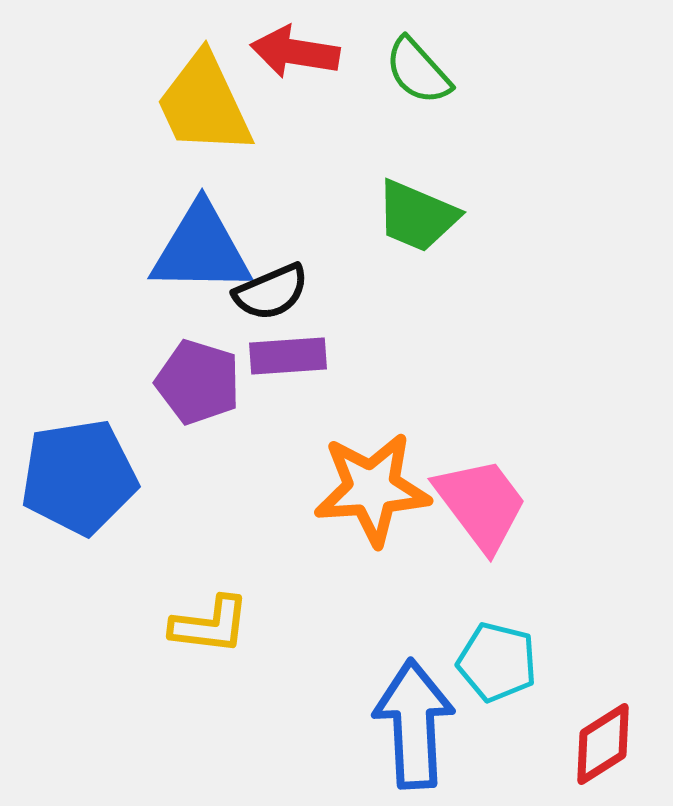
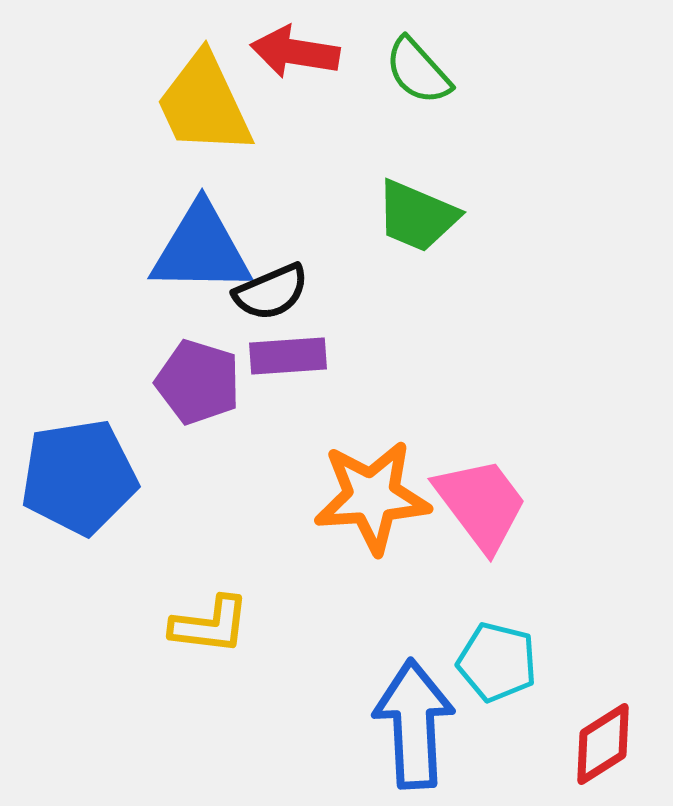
orange star: moved 8 px down
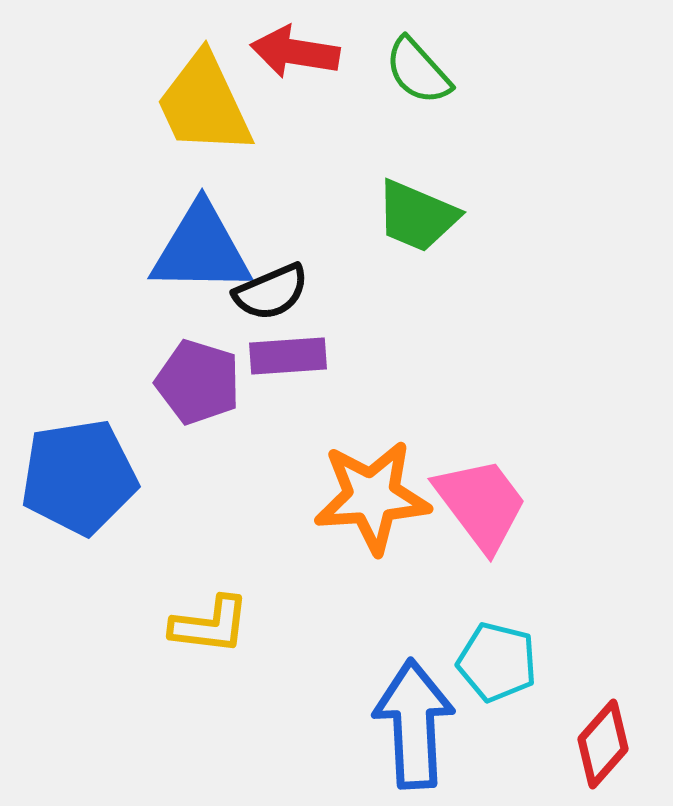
red diamond: rotated 16 degrees counterclockwise
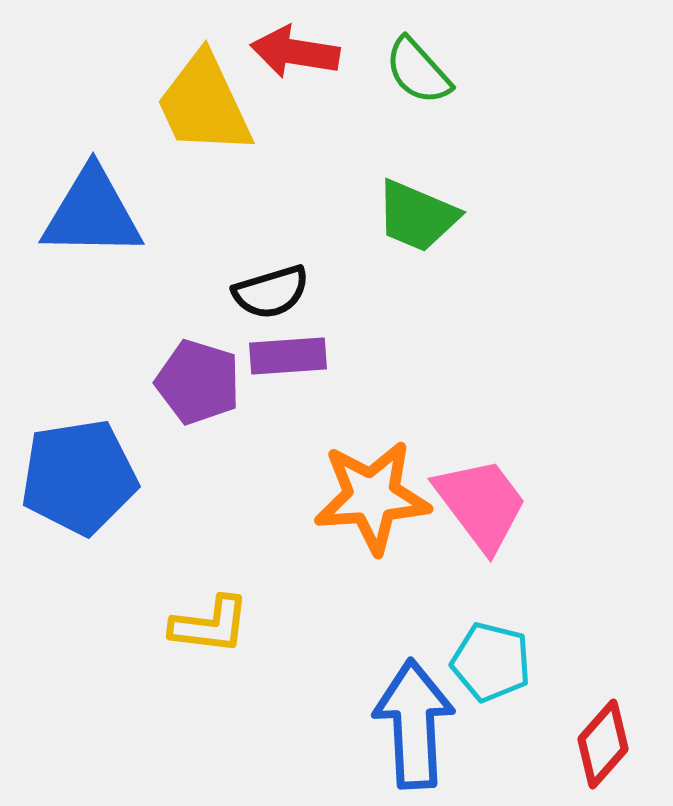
blue triangle: moved 109 px left, 36 px up
black semicircle: rotated 6 degrees clockwise
cyan pentagon: moved 6 px left
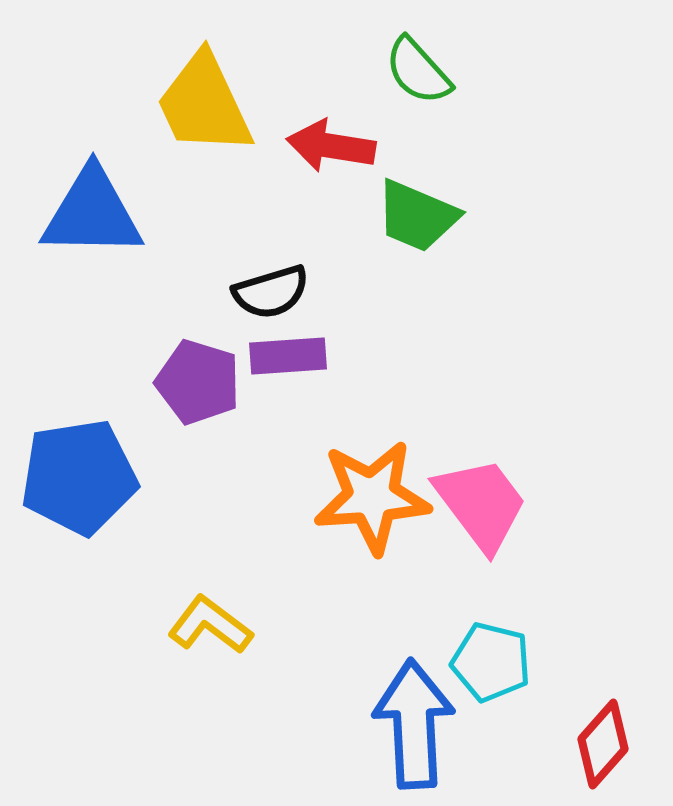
red arrow: moved 36 px right, 94 px down
yellow L-shape: rotated 150 degrees counterclockwise
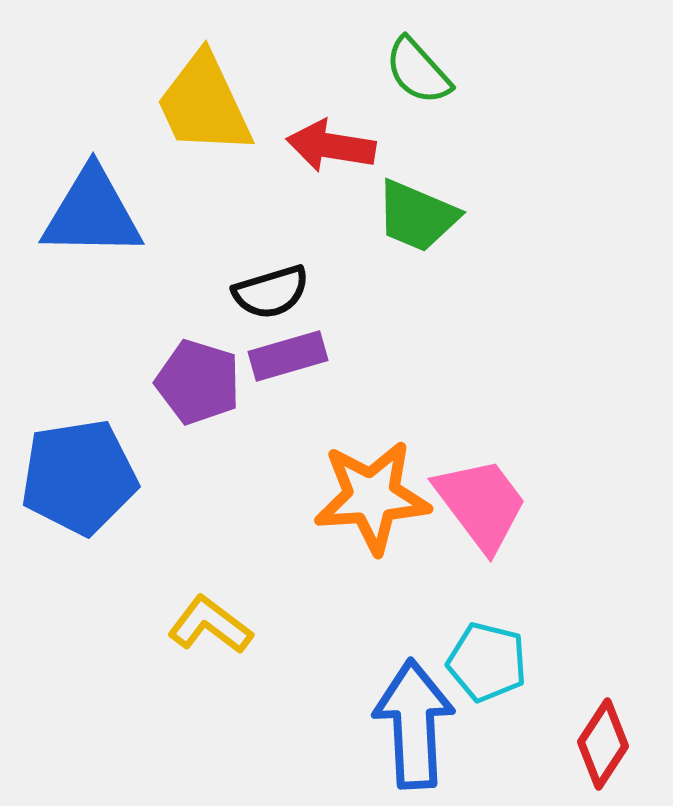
purple rectangle: rotated 12 degrees counterclockwise
cyan pentagon: moved 4 px left
red diamond: rotated 8 degrees counterclockwise
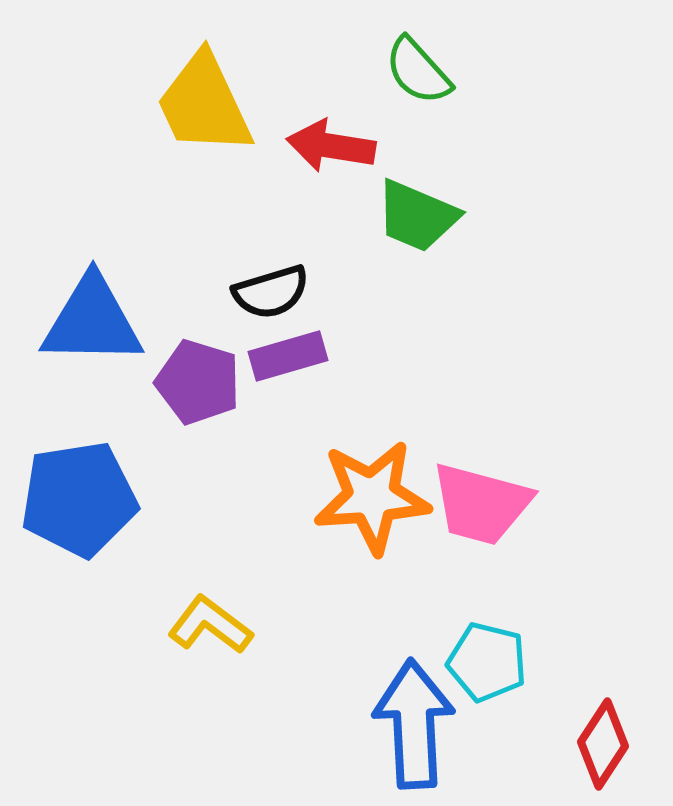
blue triangle: moved 108 px down
blue pentagon: moved 22 px down
pink trapezoid: rotated 142 degrees clockwise
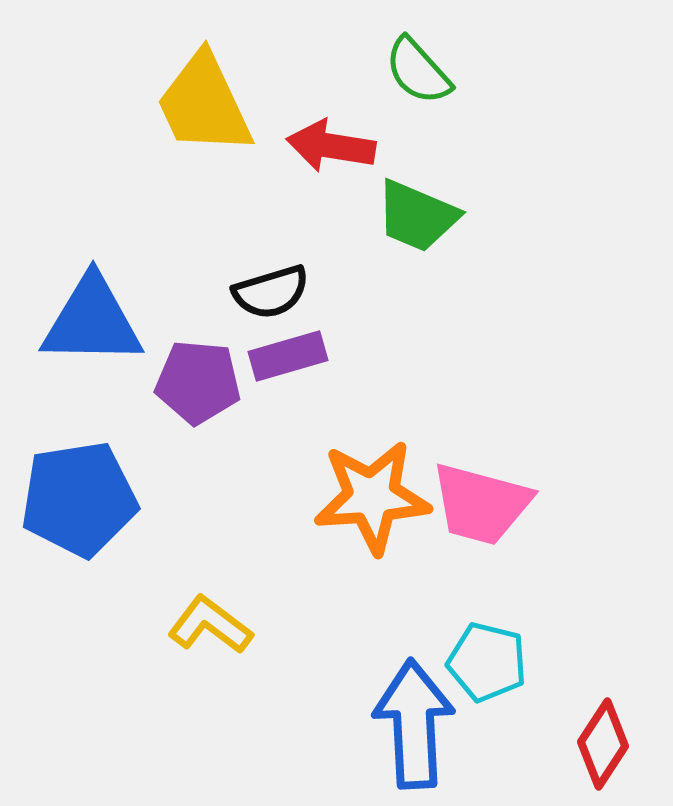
purple pentagon: rotated 12 degrees counterclockwise
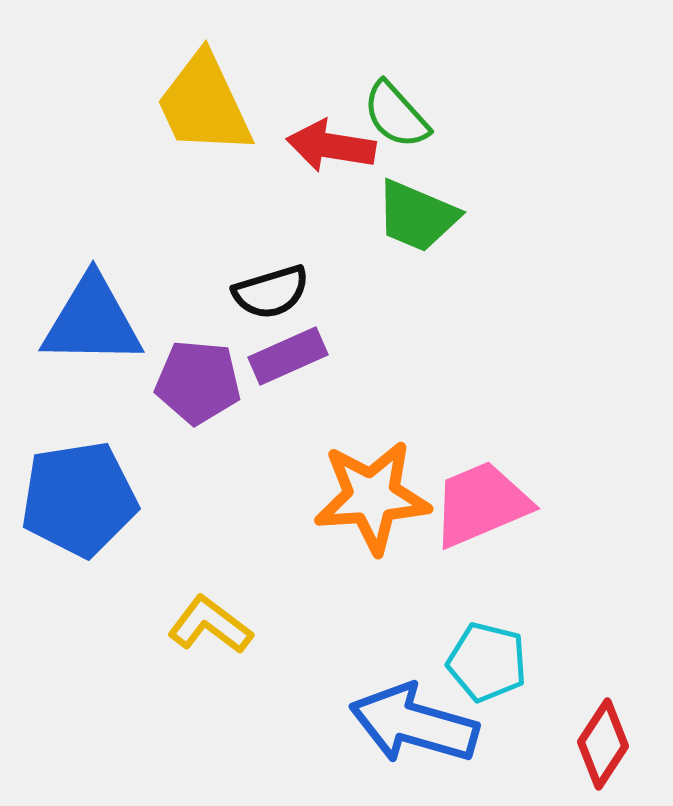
green semicircle: moved 22 px left, 44 px down
purple rectangle: rotated 8 degrees counterclockwise
pink trapezoid: rotated 142 degrees clockwise
blue arrow: rotated 71 degrees counterclockwise
